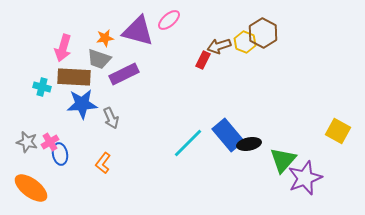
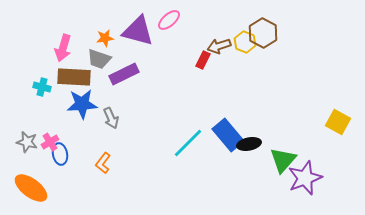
yellow square: moved 9 px up
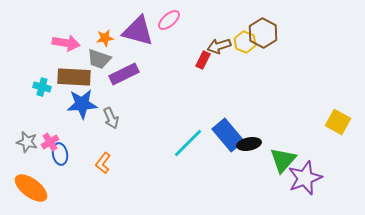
pink arrow: moved 3 px right, 5 px up; rotated 96 degrees counterclockwise
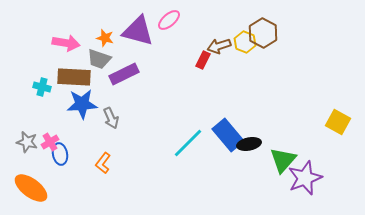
orange star: rotated 24 degrees clockwise
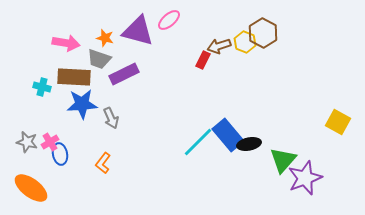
cyan line: moved 10 px right, 1 px up
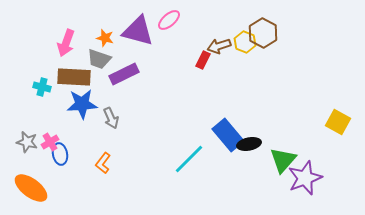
pink arrow: rotated 100 degrees clockwise
cyan line: moved 9 px left, 17 px down
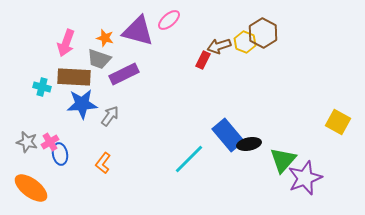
gray arrow: moved 1 px left, 2 px up; rotated 120 degrees counterclockwise
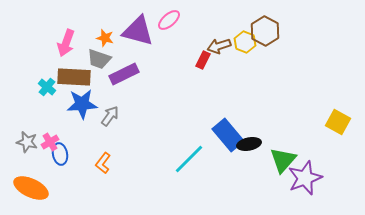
brown hexagon: moved 2 px right, 2 px up
cyan cross: moved 5 px right; rotated 24 degrees clockwise
orange ellipse: rotated 12 degrees counterclockwise
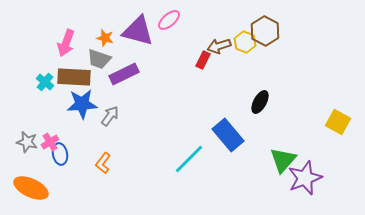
cyan cross: moved 2 px left, 5 px up
black ellipse: moved 11 px right, 42 px up; rotated 50 degrees counterclockwise
